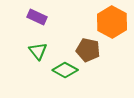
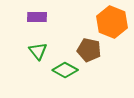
purple rectangle: rotated 24 degrees counterclockwise
orange hexagon: rotated 8 degrees counterclockwise
brown pentagon: moved 1 px right
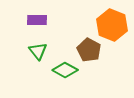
purple rectangle: moved 3 px down
orange hexagon: moved 3 px down
brown pentagon: rotated 15 degrees clockwise
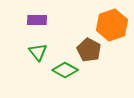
orange hexagon: rotated 20 degrees clockwise
green triangle: moved 1 px down
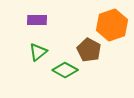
green triangle: rotated 30 degrees clockwise
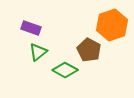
purple rectangle: moved 6 px left, 8 px down; rotated 18 degrees clockwise
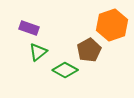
purple rectangle: moved 2 px left
brown pentagon: rotated 15 degrees clockwise
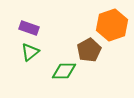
green triangle: moved 8 px left
green diamond: moved 1 px left, 1 px down; rotated 30 degrees counterclockwise
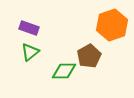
brown pentagon: moved 6 px down
